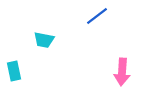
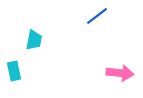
cyan trapezoid: moved 10 px left; rotated 90 degrees counterclockwise
pink arrow: moved 2 px left, 1 px down; rotated 88 degrees counterclockwise
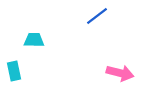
cyan trapezoid: rotated 100 degrees counterclockwise
pink arrow: rotated 8 degrees clockwise
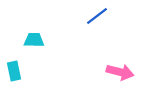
pink arrow: moved 1 px up
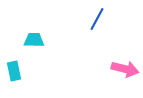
blue line: moved 3 px down; rotated 25 degrees counterclockwise
pink arrow: moved 5 px right, 3 px up
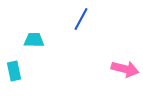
blue line: moved 16 px left
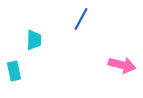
cyan trapezoid: rotated 90 degrees clockwise
pink arrow: moved 3 px left, 4 px up
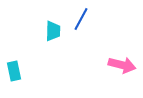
cyan trapezoid: moved 19 px right, 9 px up
